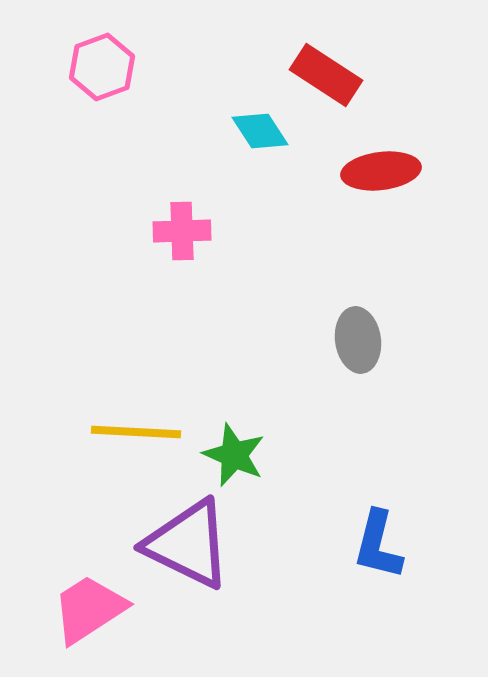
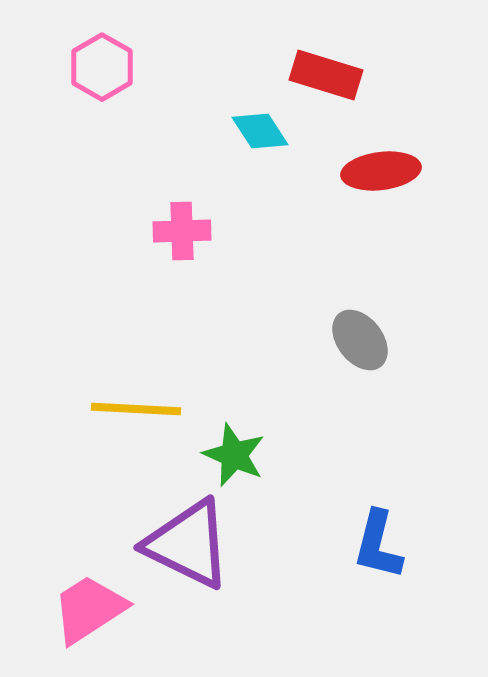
pink hexagon: rotated 10 degrees counterclockwise
red rectangle: rotated 16 degrees counterclockwise
gray ellipse: moved 2 px right; rotated 30 degrees counterclockwise
yellow line: moved 23 px up
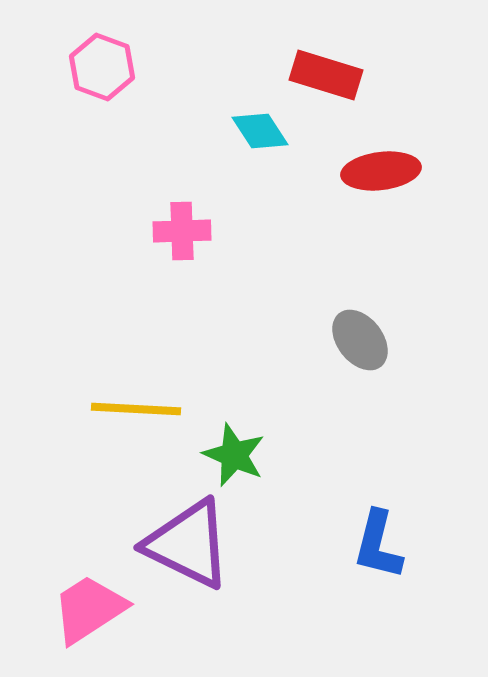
pink hexagon: rotated 10 degrees counterclockwise
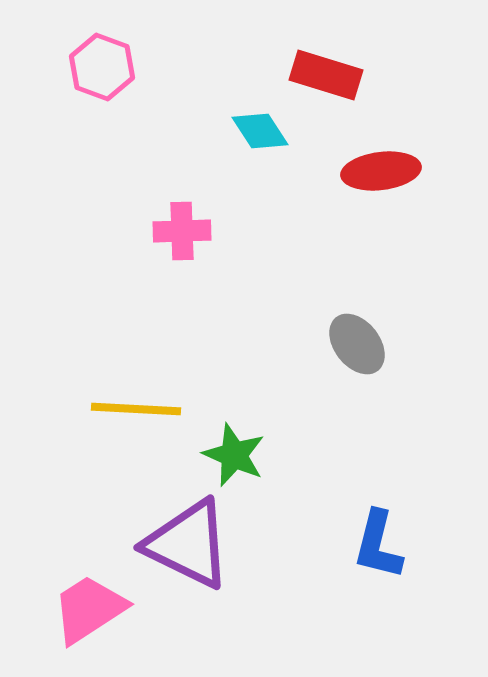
gray ellipse: moved 3 px left, 4 px down
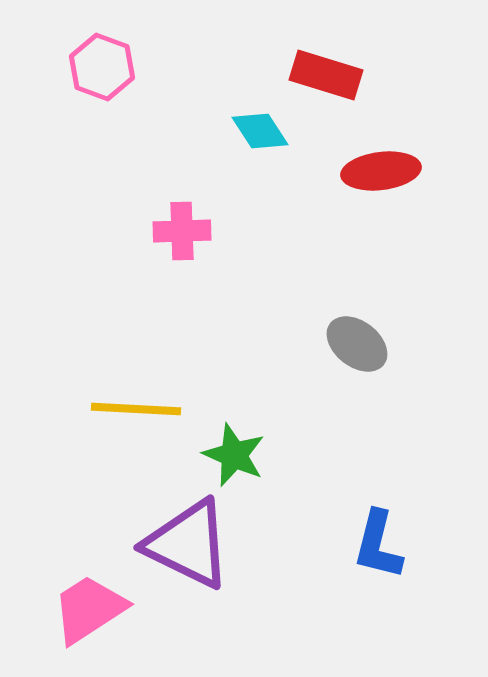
gray ellipse: rotated 14 degrees counterclockwise
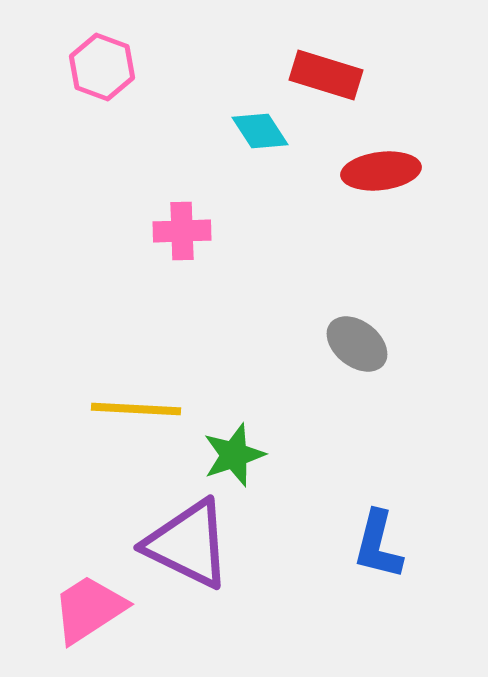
green star: rotated 30 degrees clockwise
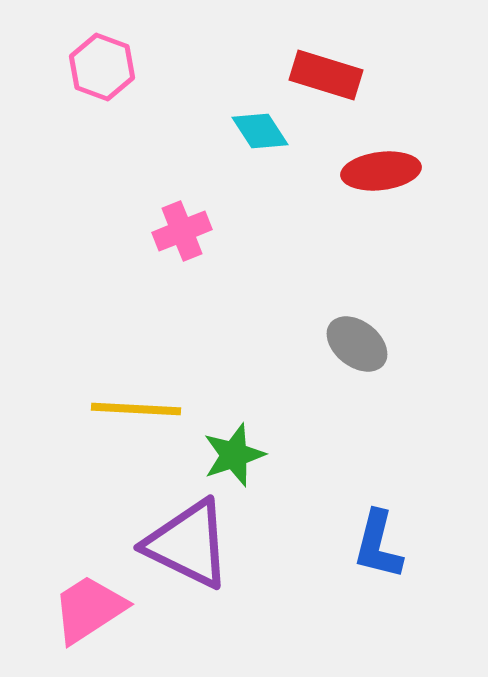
pink cross: rotated 20 degrees counterclockwise
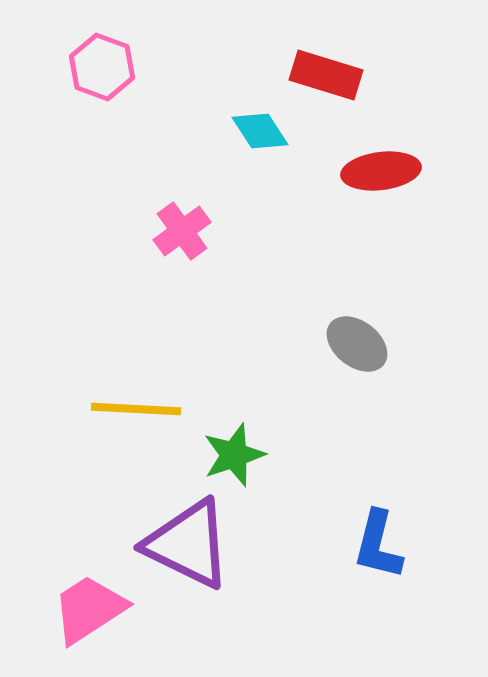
pink cross: rotated 14 degrees counterclockwise
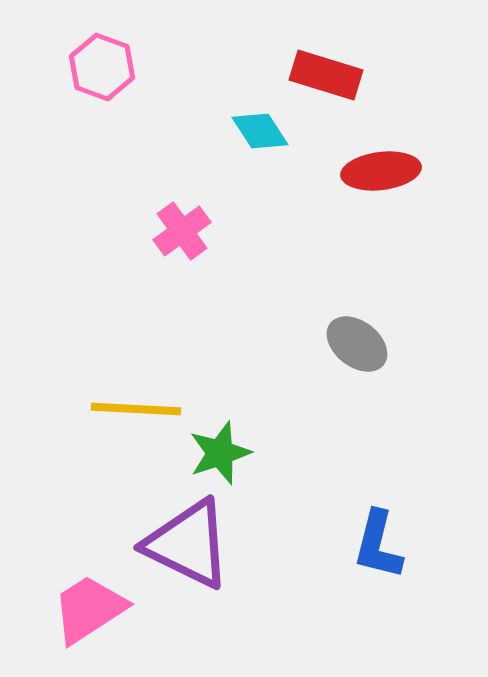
green star: moved 14 px left, 2 px up
